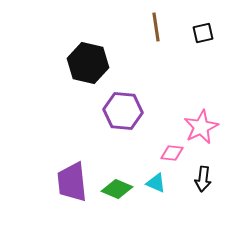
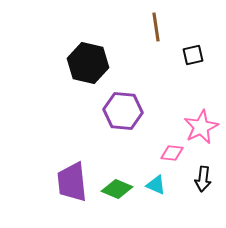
black square: moved 10 px left, 22 px down
cyan triangle: moved 2 px down
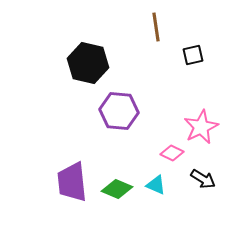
purple hexagon: moved 4 px left
pink diamond: rotated 20 degrees clockwise
black arrow: rotated 65 degrees counterclockwise
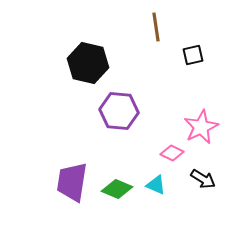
purple trapezoid: rotated 15 degrees clockwise
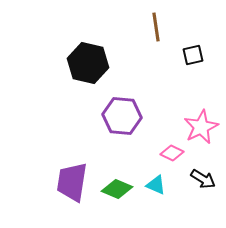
purple hexagon: moved 3 px right, 5 px down
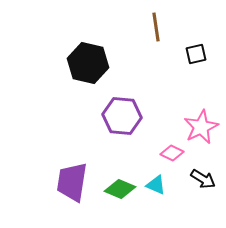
black square: moved 3 px right, 1 px up
green diamond: moved 3 px right
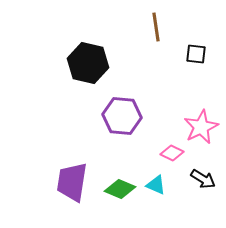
black square: rotated 20 degrees clockwise
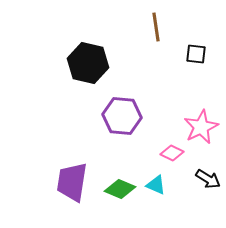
black arrow: moved 5 px right
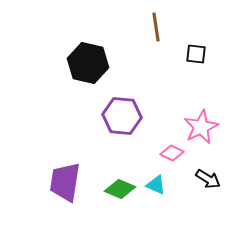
purple trapezoid: moved 7 px left
